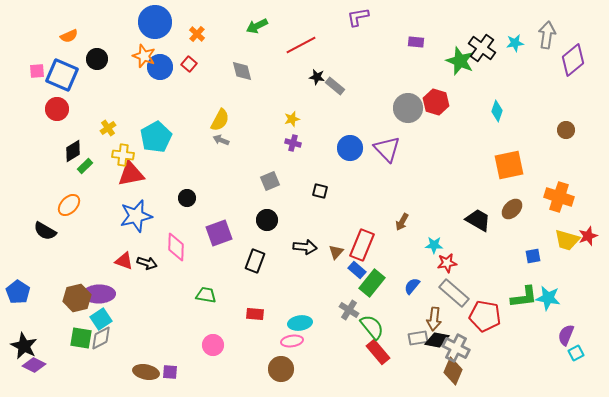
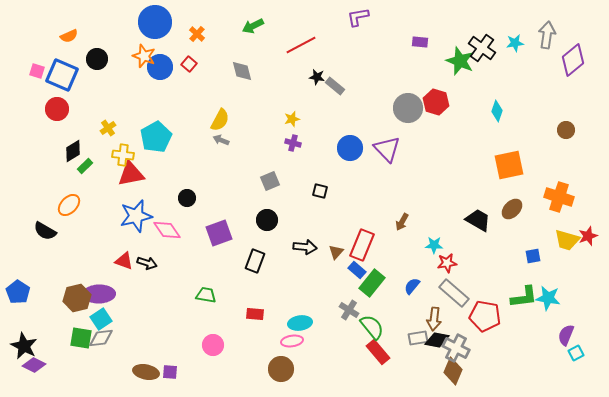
green arrow at (257, 26): moved 4 px left
purple rectangle at (416, 42): moved 4 px right
pink square at (37, 71): rotated 21 degrees clockwise
pink diamond at (176, 247): moved 9 px left, 17 px up; rotated 36 degrees counterclockwise
gray diamond at (101, 338): rotated 20 degrees clockwise
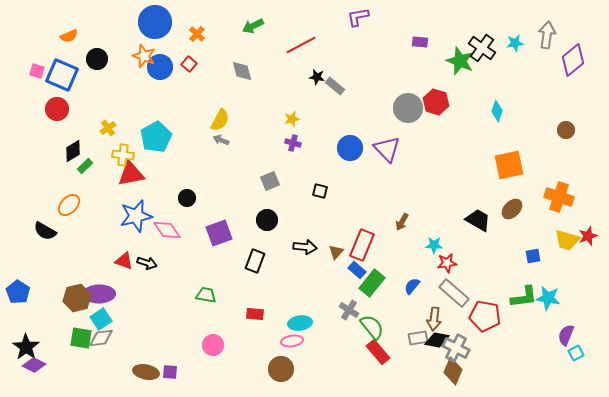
black star at (24, 346): moved 2 px right, 1 px down; rotated 8 degrees clockwise
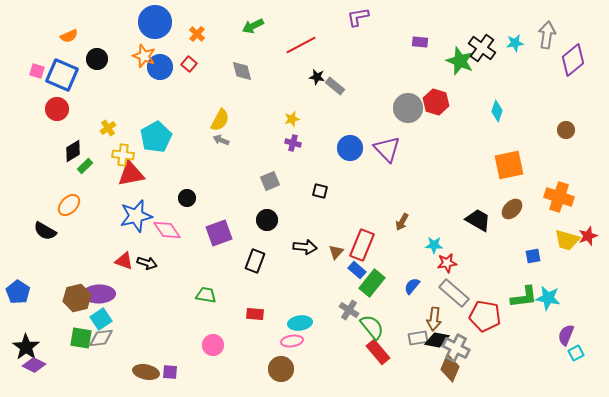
brown diamond at (453, 371): moved 3 px left, 3 px up
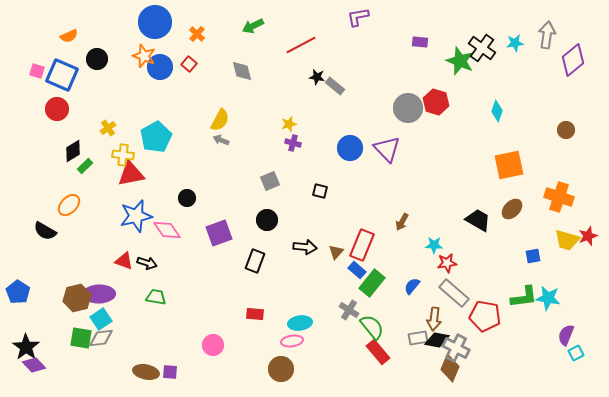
yellow star at (292, 119): moved 3 px left, 5 px down
green trapezoid at (206, 295): moved 50 px left, 2 px down
purple diamond at (34, 365): rotated 20 degrees clockwise
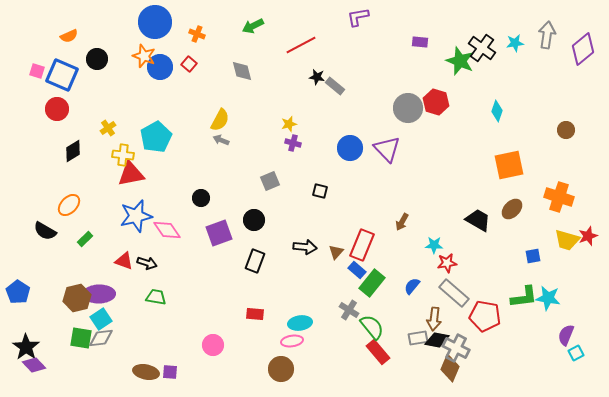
orange cross at (197, 34): rotated 21 degrees counterclockwise
purple diamond at (573, 60): moved 10 px right, 11 px up
green rectangle at (85, 166): moved 73 px down
black circle at (187, 198): moved 14 px right
black circle at (267, 220): moved 13 px left
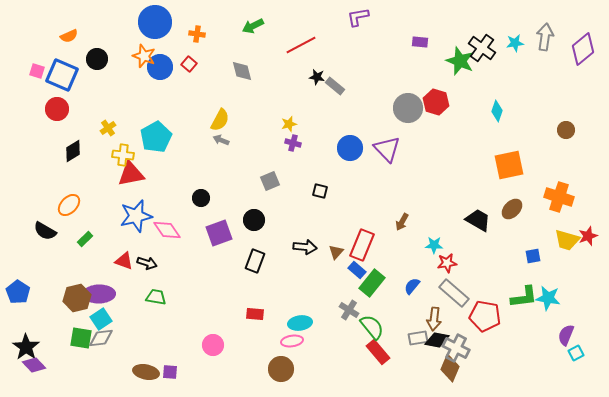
orange cross at (197, 34): rotated 14 degrees counterclockwise
gray arrow at (547, 35): moved 2 px left, 2 px down
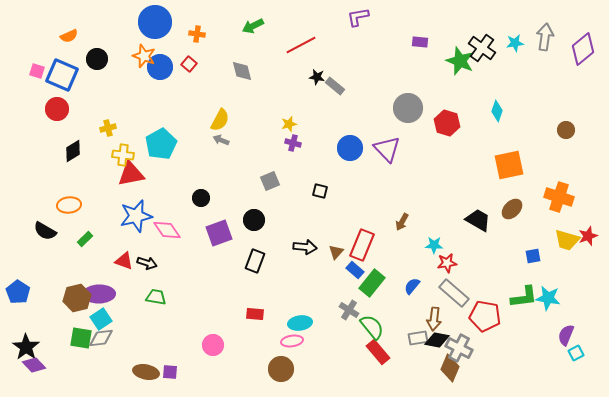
red hexagon at (436, 102): moved 11 px right, 21 px down
yellow cross at (108, 128): rotated 21 degrees clockwise
cyan pentagon at (156, 137): moved 5 px right, 7 px down
orange ellipse at (69, 205): rotated 40 degrees clockwise
blue rectangle at (357, 270): moved 2 px left
gray cross at (456, 348): moved 3 px right
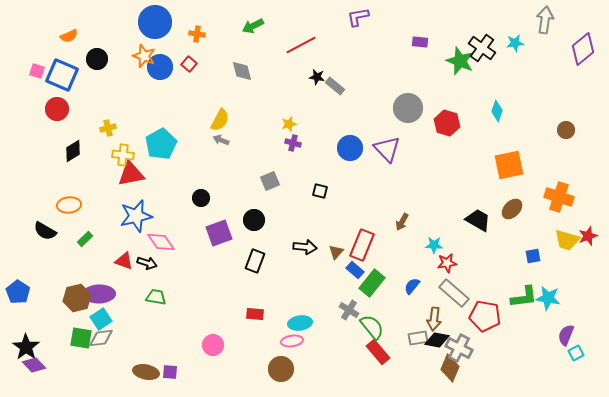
gray arrow at (545, 37): moved 17 px up
pink diamond at (167, 230): moved 6 px left, 12 px down
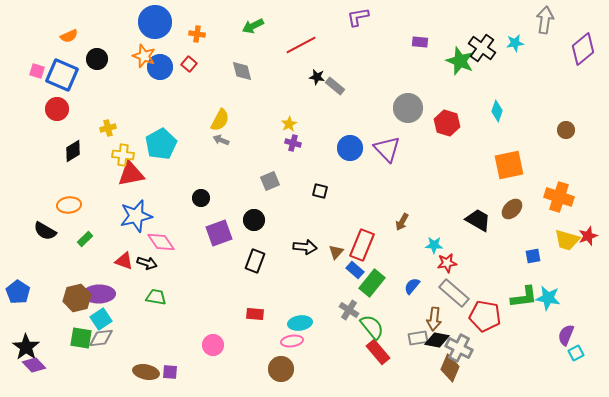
yellow star at (289, 124): rotated 14 degrees counterclockwise
